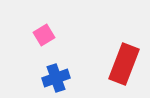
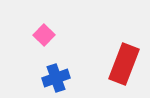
pink square: rotated 15 degrees counterclockwise
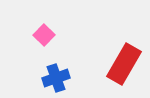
red rectangle: rotated 9 degrees clockwise
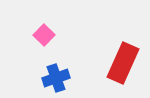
red rectangle: moved 1 px left, 1 px up; rotated 6 degrees counterclockwise
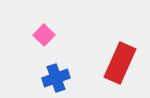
red rectangle: moved 3 px left
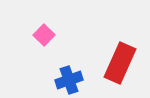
blue cross: moved 13 px right, 2 px down
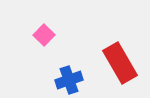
red rectangle: rotated 54 degrees counterclockwise
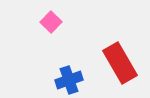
pink square: moved 7 px right, 13 px up
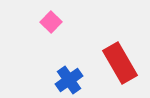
blue cross: rotated 16 degrees counterclockwise
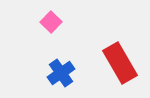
blue cross: moved 8 px left, 7 px up
